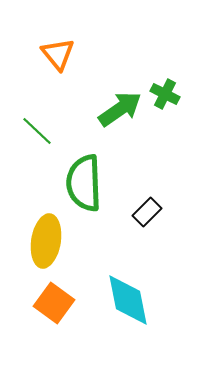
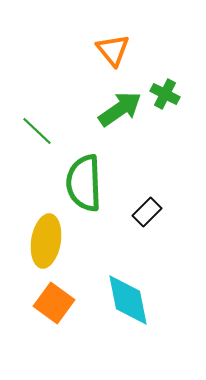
orange triangle: moved 55 px right, 4 px up
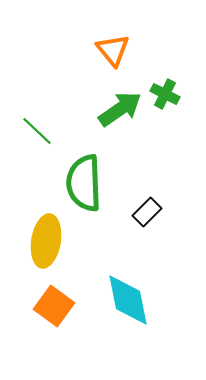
orange square: moved 3 px down
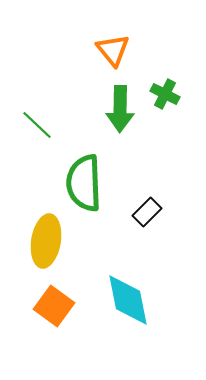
green arrow: rotated 126 degrees clockwise
green line: moved 6 px up
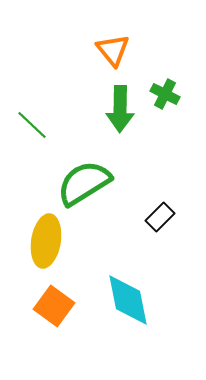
green line: moved 5 px left
green semicircle: rotated 60 degrees clockwise
black rectangle: moved 13 px right, 5 px down
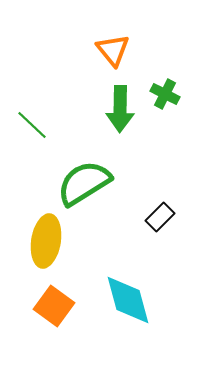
cyan diamond: rotated 4 degrees counterclockwise
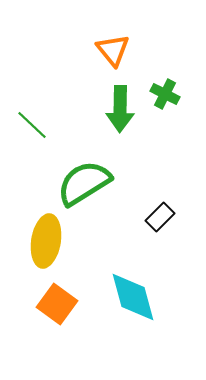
cyan diamond: moved 5 px right, 3 px up
orange square: moved 3 px right, 2 px up
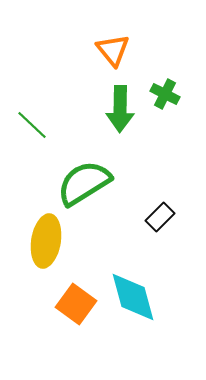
orange square: moved 19 px right
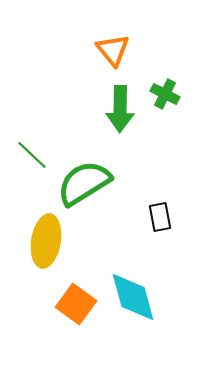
green line: moved 30 px down
black rectangle: rotated 56 degrees counterclockwise
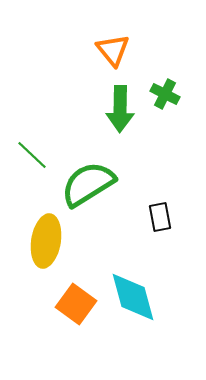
green semicircle: moved 4 px right, 1 px down
